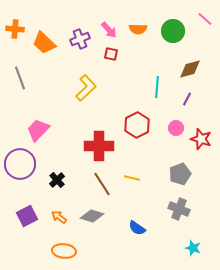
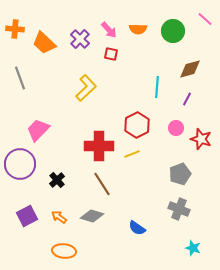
purple cross: rotated 24 degrees counterclockwise
yellow line: moved 24 px up; rotated 35 degrees counterclockwise
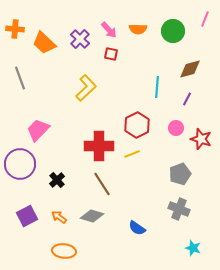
pink line: rotated 70 degrees clockwise
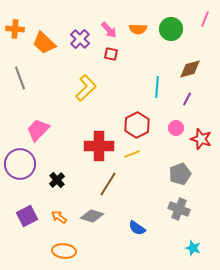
green circle: moved 2 px left, 2 px up
brown line: moved 6 px right; rotated 65 degrees clockwise
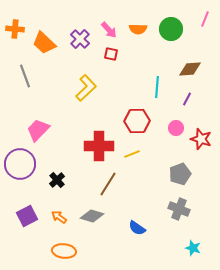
brown diamond: rotated 10 degrees clockwise
gray line: moved 5 px right, 2 px up
red hexagon: moved 4 px up; rotated 25 degrees clockwise
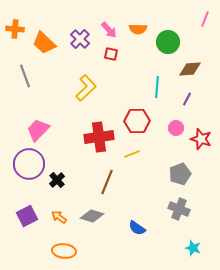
green circle: moved 3 px left, 13 px down
red cross: moved 9 px up; rotated 8 degrees counterclockwise
purple circle: moved 9 px right
brown line: moved 1 px left, 2 px up; rotated 10 degrees counterclockwise
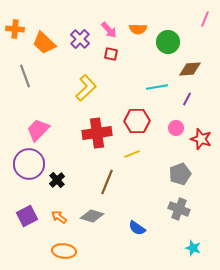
cyan line: rotated 75 degrees clockwise
red cross: moved 2 px left, 4 px up
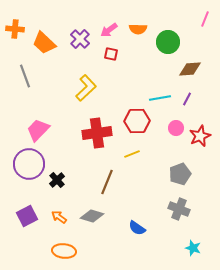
pink arrow: rotated 96 degrees clockwise
cyan line: moved 3 px right, 11 px down
red star: moved 1 px left, 3 px up; rotated 30 degrees clockwise
